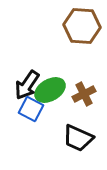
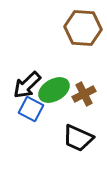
brown hexagon: moved 1 px right, 2 px down
black arrow: rotated 12 degrees clockwise
green ellipse: moved 4 px right
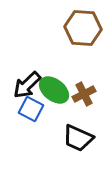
green ellipse: rotated 68 degrees clockwise
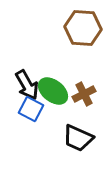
black arrow: rotated 76 degrees counterclockwise
green ellipse: moved 1 px left, 1 px down
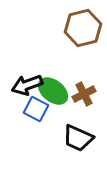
brown hexagon: rotated 18 degrees counterclockwise
black arrow: rotated 100 degrees clockwise
blue square: moved 5 px right
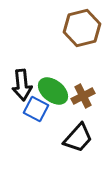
brown hexagon: moved 1 px left
black arrow: moved 5 px left; rotated 76 degrees counterclockwise
brown cross: moved 1 px left, 2 px down
black trapezoid: rotated 72 degrees counterclockwise
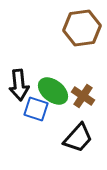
brown hexagon: rotated 6 degrees clockwise
black arrow: moved 3 px left
brown cross: rotated 30 degrees counterclockwise
blue square: rotated 10 degrees counterclockwise
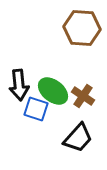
brown hexagon: rotated 12 degrees clockwise
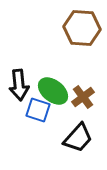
brown cross: moved 1 px down; rotated 20 degrees clockwise
blue square: moved 2 px right, 1 px down
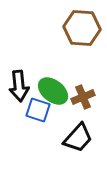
black arrow: moved 1 px down
brown cross: rotated 15 degrees clockwise
